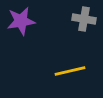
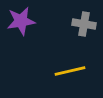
gray cross: moved 5 px down
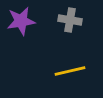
gray cross: moved 14 px left, 4 px up
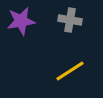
yellow line: rotated 20 degrees counterclockwise
